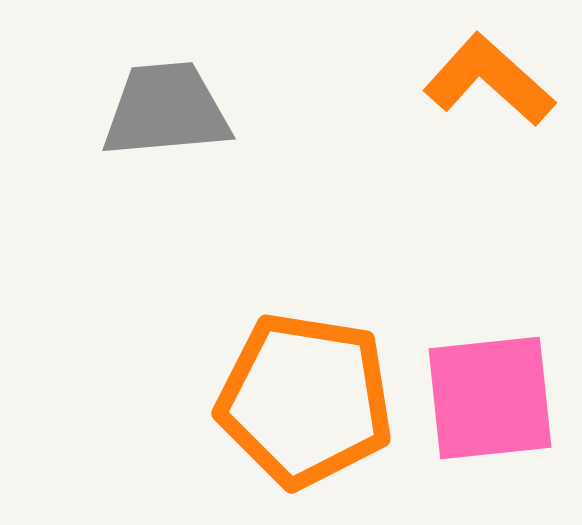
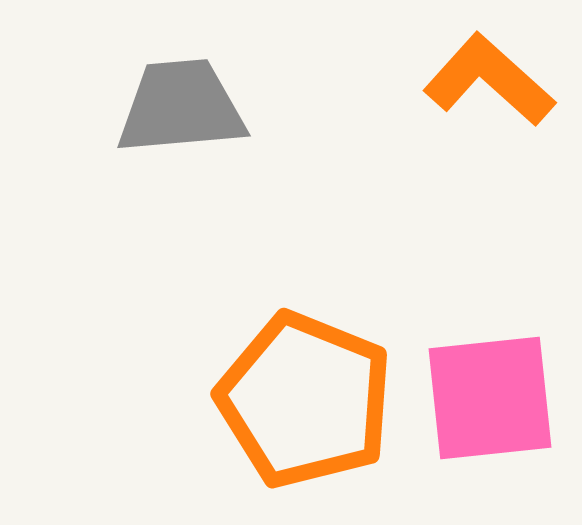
gray trapezoid: moved 15 px right, 3 px up
orange pentagon: rotated 13 degrees clockwise
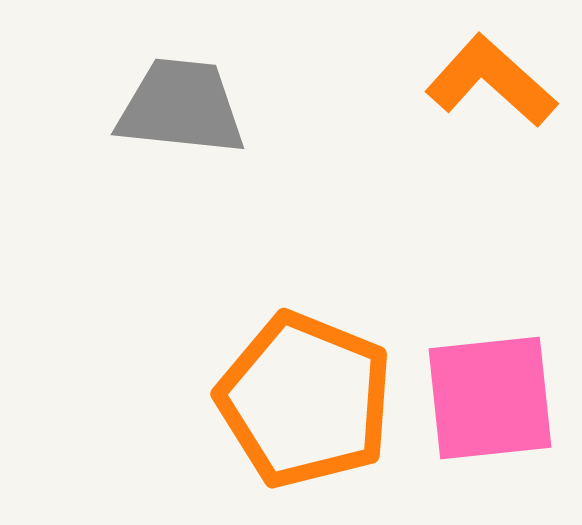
orange L-shape: moved 2 px right, 1 px down
gray trapezoid: rotated 11 degrees clockwise
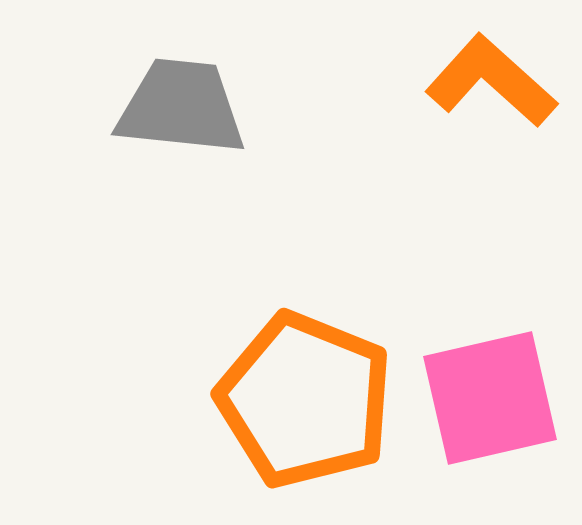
pink square: rotated 7 degrees counterclockwise
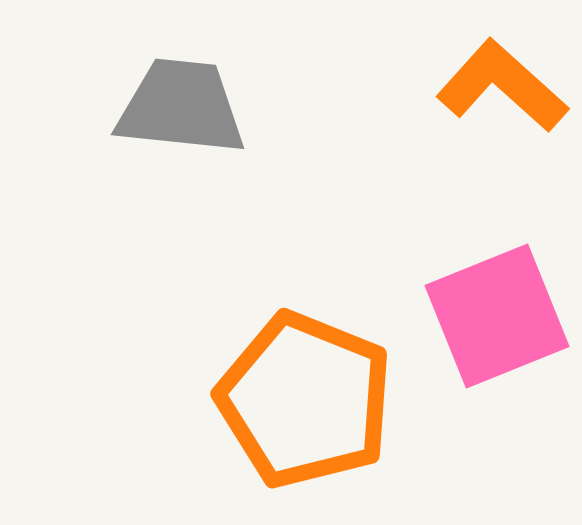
orange L-shape: moved 11 px right, 5 px down
pink square: moved 7 px right, 82 px up; rotated 9 degrees counterclockwise
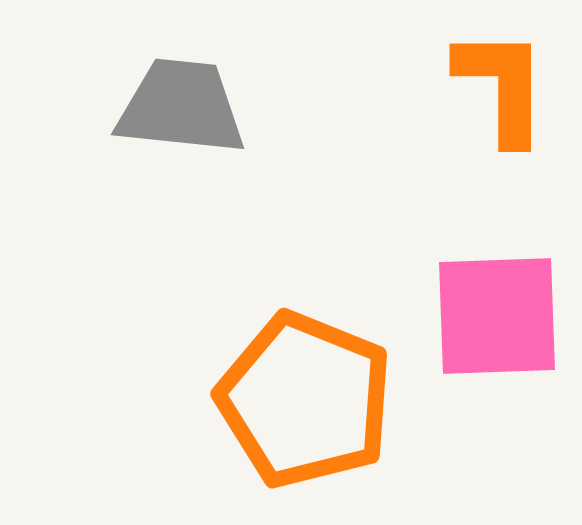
orange L-shape: rotated 48 degrees clockwise
pink square: rotated 20 degrees clockwise
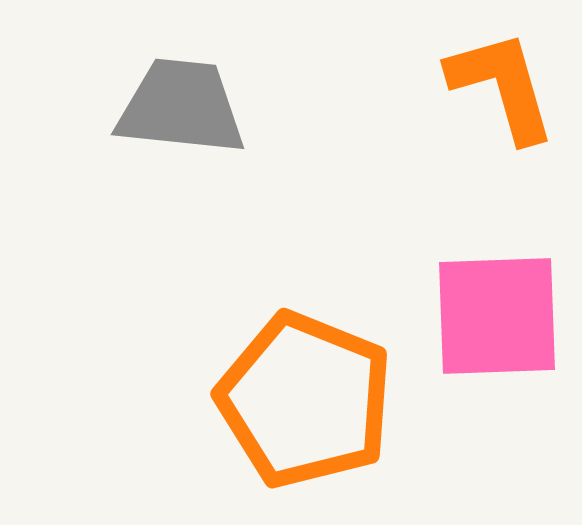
orange L-shape: rotated 16 degrees counterclockwise
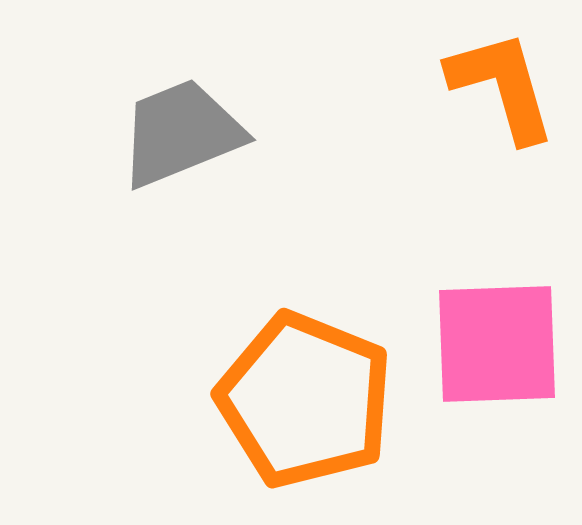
gray trapezoid: moved 26 px down; rotated 28 degrees counterclockwise
pink square: moved 28 px down
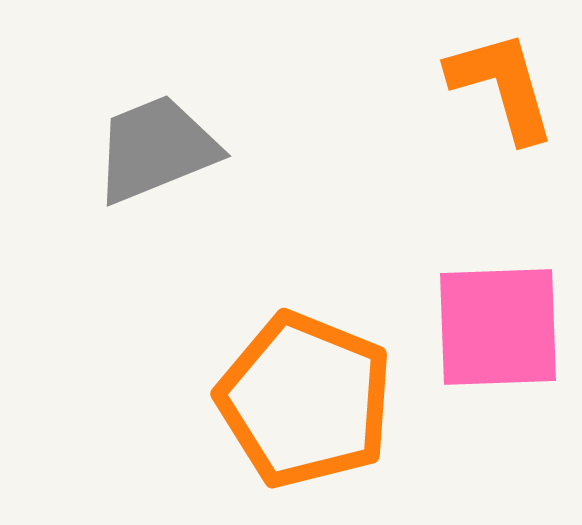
gray trapezoid: moved 25 px left, 16 px down
pink square: moved 1 px right, 17 px up
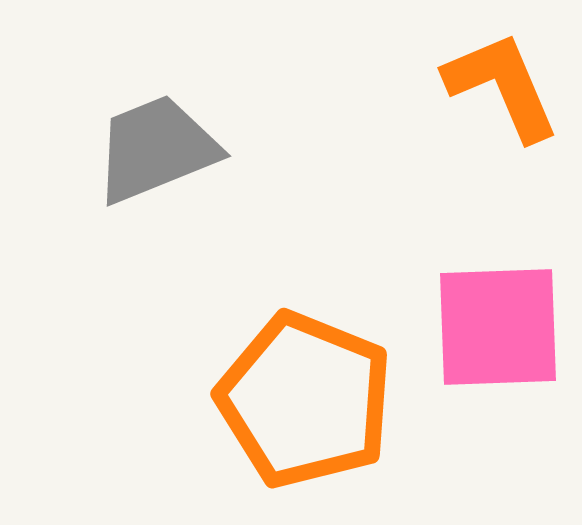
orange L-shape: rotated 7 degrees counterclockwise
